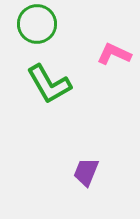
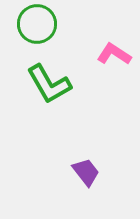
pink L-shape: rotated 8 degrees clockwise
purple trapezoid: rotated 120 degrees clockwise
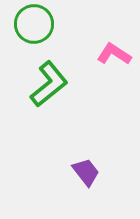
green circle: moved 3 px left
green L-shape: rotated 99 degrees counterclockwise
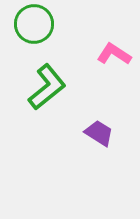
green L-shape: moved 2 px left, 3 px down
purple trapezoid: moved 13 px right, 39 px up; rotated 20 degrees counterclockwise
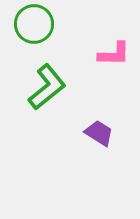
pink L-shape: rotated 148 degrees clockwise
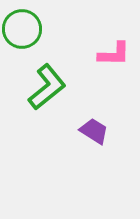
green circle: moved 12 px left, 5 px down
purple trapezoid: moved 5 px left, 2 px up
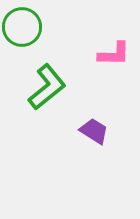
green circle: moved 2 px up
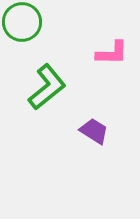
green circle: moved 5 px up
pink L-shape: moved 2 px left, 1 px up
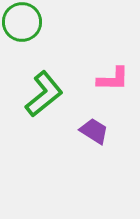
pink L-shape: moved 1 px right, 26 px down
green L-shape: moved 3 px left, 7 px down
